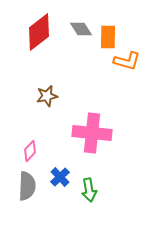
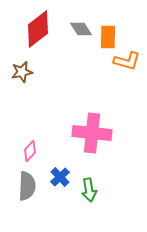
red diamond: moved 1 px left, 3 px up
brown star: moved 25 px left, 24 px up
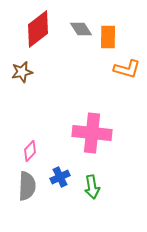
orange L-shape: moved 8 px down
blue cross: rotated 18 degrees clockwise
green arrow: moved 3 px right, 3 px up
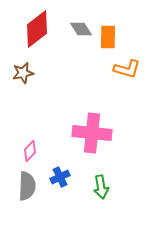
red diamond: moved 1 px left
brown star: moved 1 px right, 1 px down
green arrow: moved 9 px right
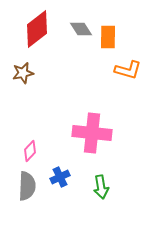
orange L-shape: moved 1 px right, 1 px down
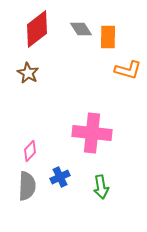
brown star: moved 5 px right; rotated 30 degrees counterclockwise
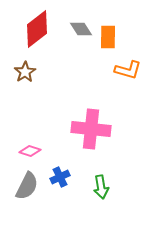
brown star: moved 3 px left, 1 px up; rotated 10 degrees clockwise
pink cross: moved 1 px left, 4 px up
pink diamond: rotated 65 degrees clockwise
gray semicircle: rotated 24 degrees clockwise
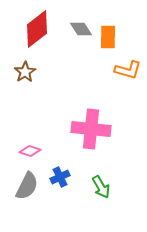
green arrow: rotated 20 degrees counterclockwise
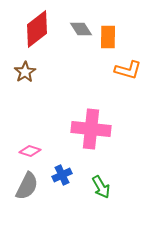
blue cross: moved 2 px right, 2 px up
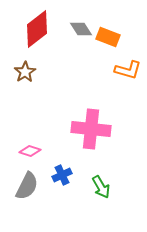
orange rectangle: rotated 70 degrees counterclockwise
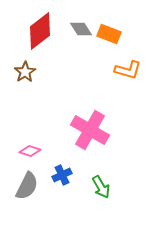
red diamond: moved 3 px right, 2 px down
orange rectangle: moved 1 px right, 3 px up
pink cross: moved 1 px left, 1 px down; rotated 24 degrees clockwise
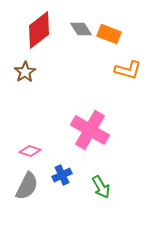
red diamond: moved 1 px left, 1 px up
